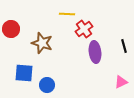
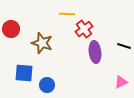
black line: rotated 56 degrees counterclockwise
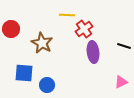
yellow line: moved 1 px down
brown star: rotated 10 degrees clockwise
purple ellipse: moved 2 px left
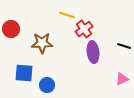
yellow line: rotated 14 degrees clockwise
brown star: rotated 30 degrees counterclockwise
pink triangle: moved 1 px right, 3 px up
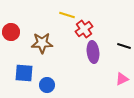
red circle: moved 3 px down
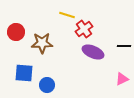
red circle: moved 5 px right
black line: rotated 16 degrees counterclockwise
purple ellipse: rotated 60 degrees counterclockwise
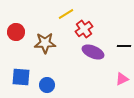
yellow line: moved 1 px left, 1 px up; rotated 49 degrees counterclockwise
brown star: moved 3 px right
blue square: moved 3 px left, 4 px down
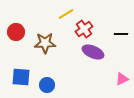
black line: moved 3 px left, 12 px up
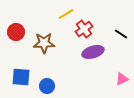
black line: rotated 32 degrees clockwise
brown star: moved 1 px left
purple ellipse: rotated 40 degrees counterclockwise
blue circle: moved 1 px down
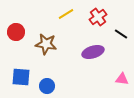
red cross: moved 14 px right, 12 px up
brown star: moved 2 px right, 1 px down; rotated 10 degrees clockwise
pink triangle: rotated 32 degrees clockwise
